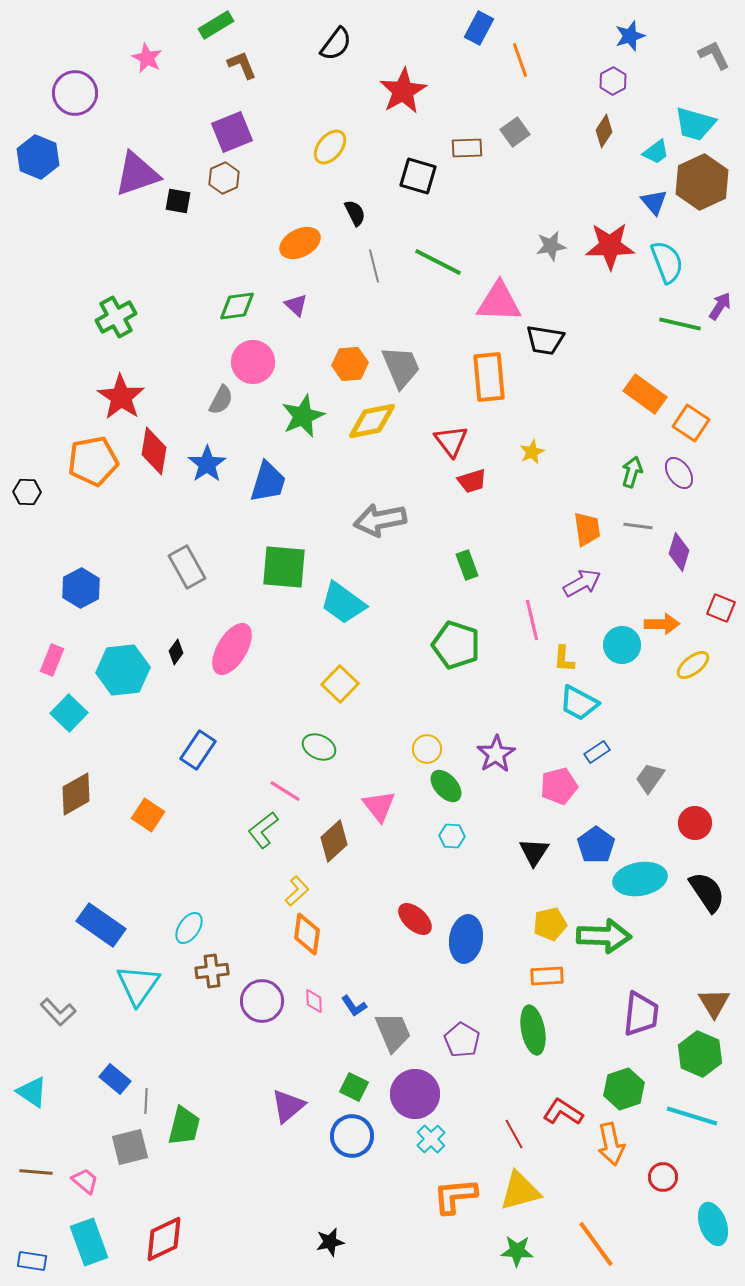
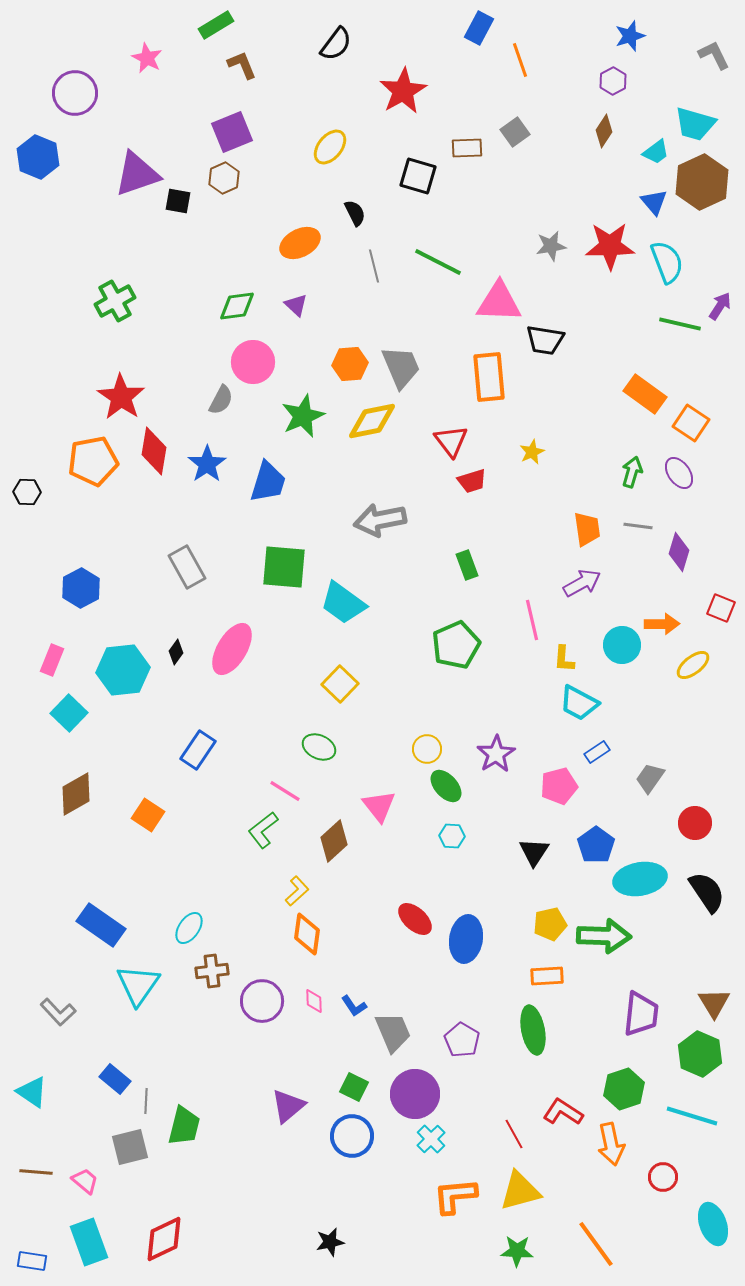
green cross at (116, 317): moved 1 px left, 16 px up
green pentagon at (456, 645): rotated 30 degrees clockwise
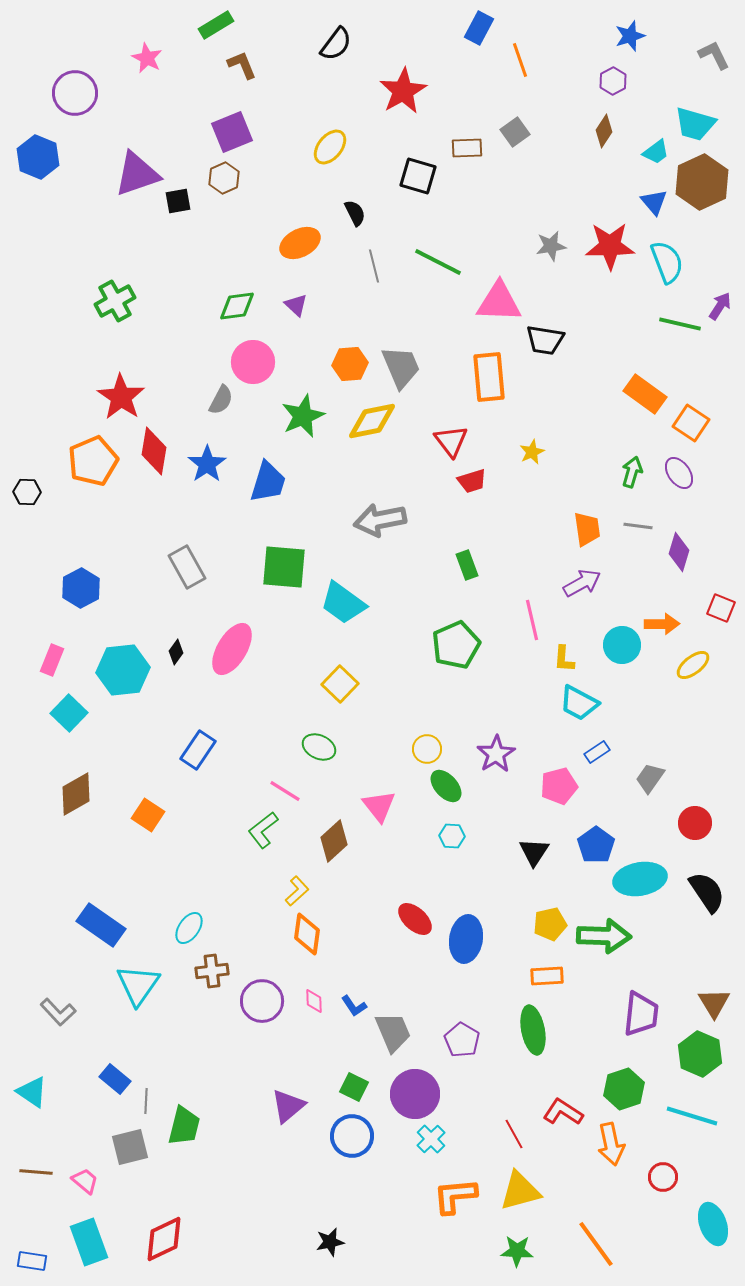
black square at (178, 201): rotated 20 degrees counterclockwise
orange pentagon at (93, 461): rotated 12 degrees counterclockwise
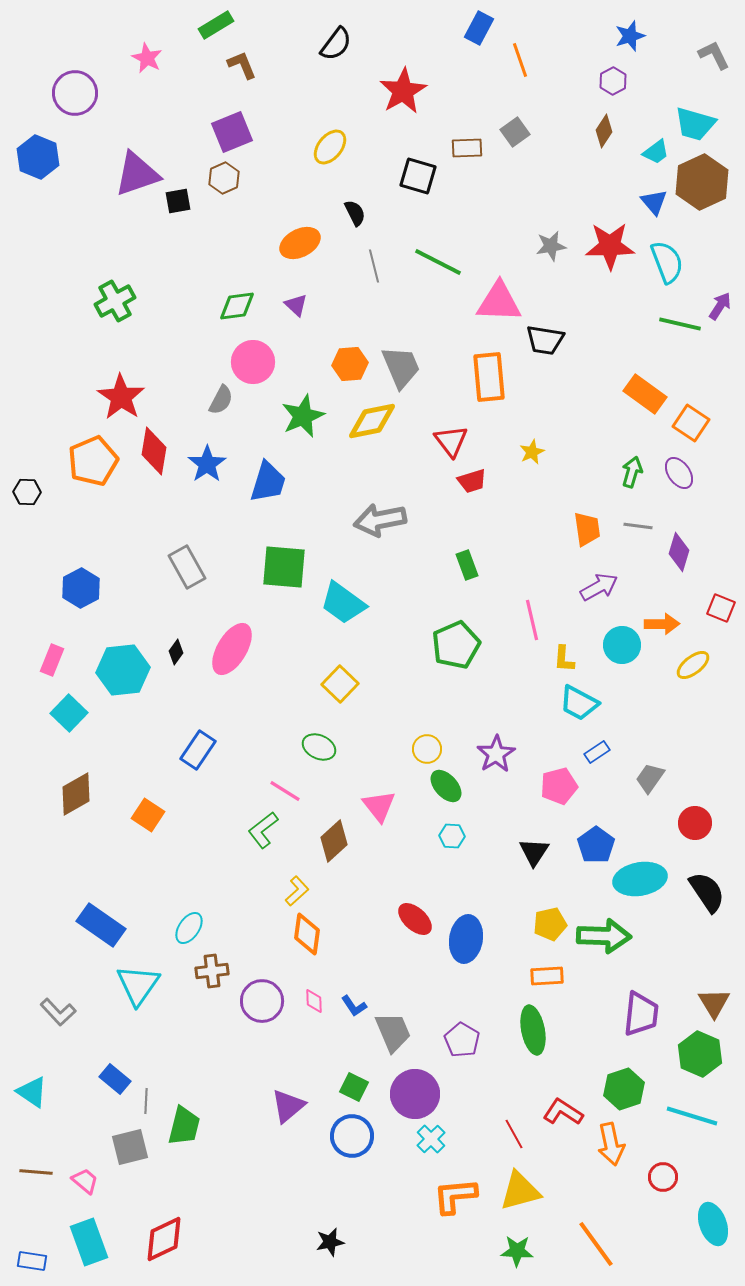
purple arrow at (582, 583): moved 17 px right, 4 px down
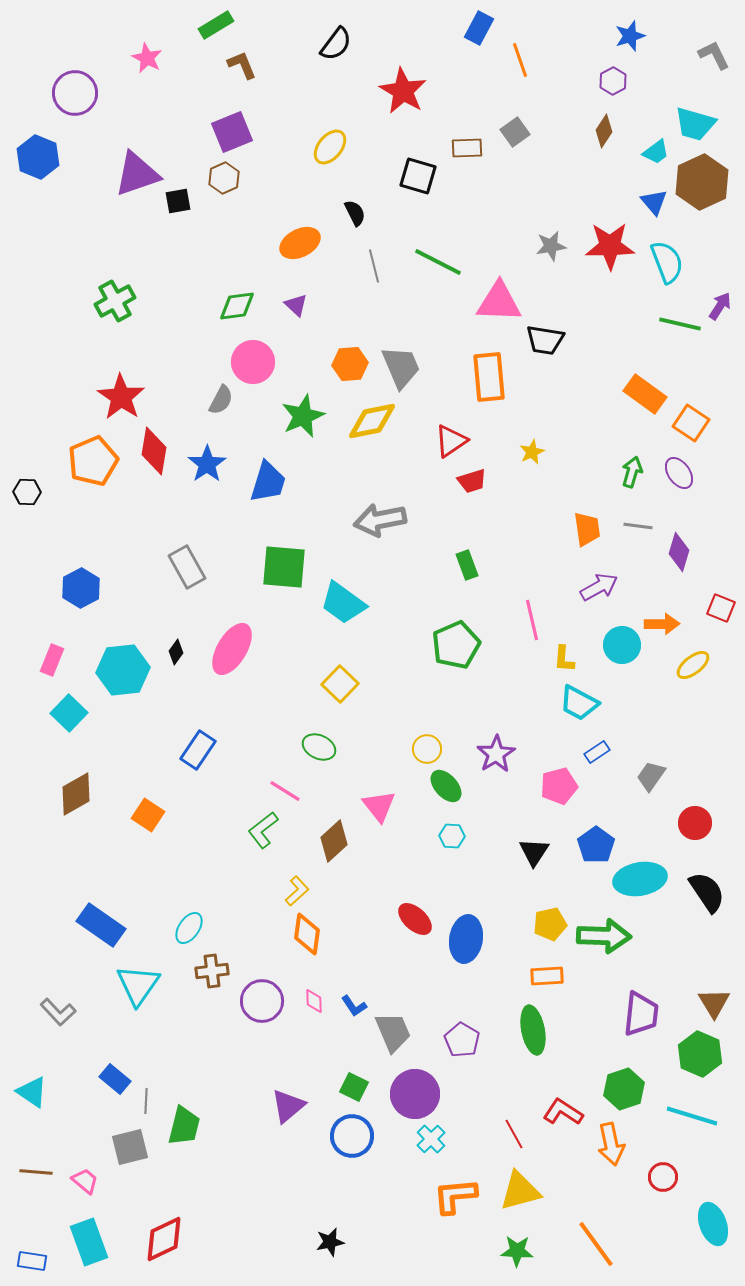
red star at (403, 91): rotated 12 degrees counterclockwise
red triangle at (451, 441): rotated 33 degrees clockwise
gray trapezoid at (650, 778): moved 1 px right, 2 px up
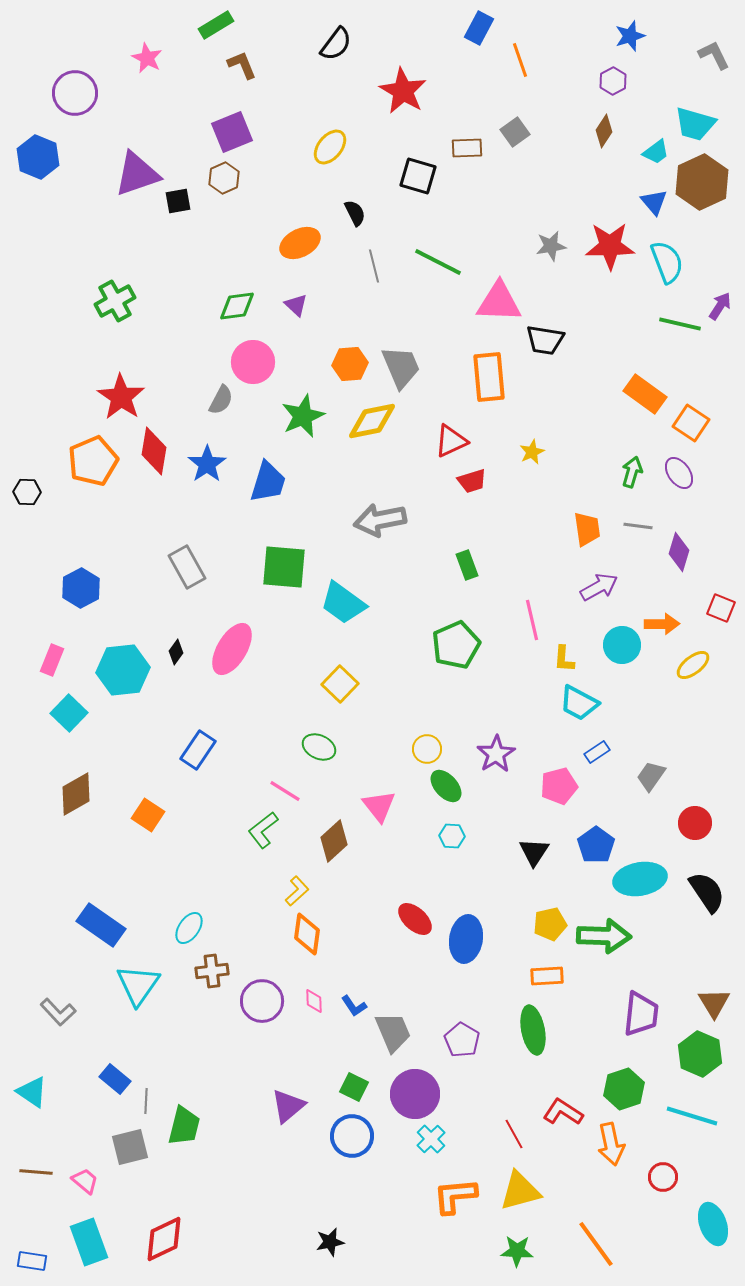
red triangle at (451, 441): rotated 9 degrees clockwise
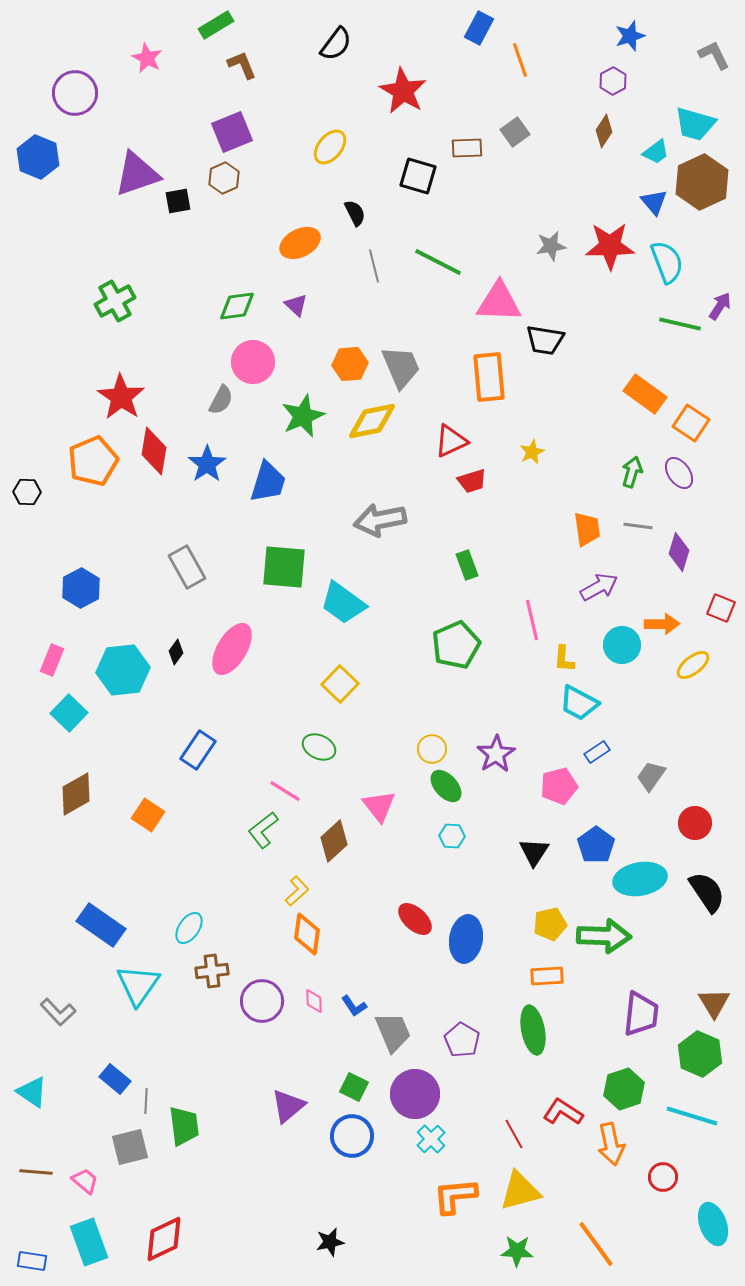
yellow circle at (427, 749): moved 5 px right
green trapezoid at (184, 1126): rotated 21 degrees counterclockwise
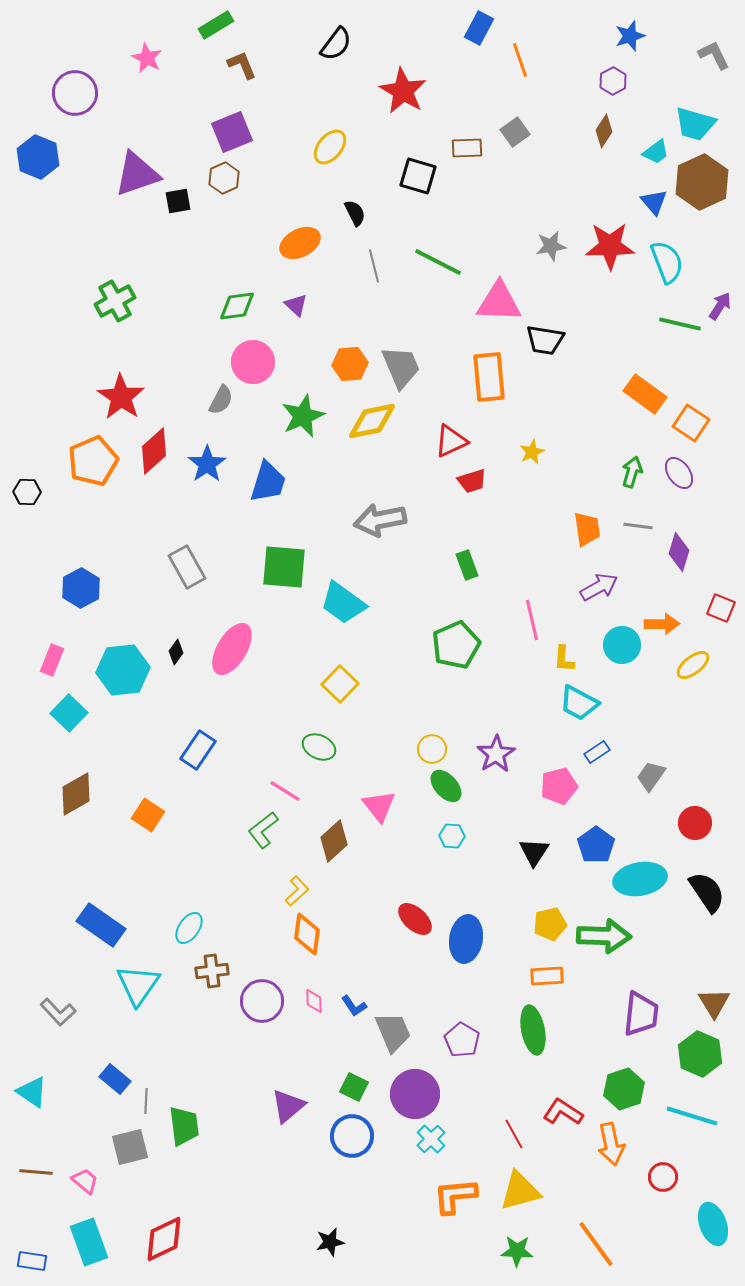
red diamond at (154, 451): rotated 39 degrees clockwise
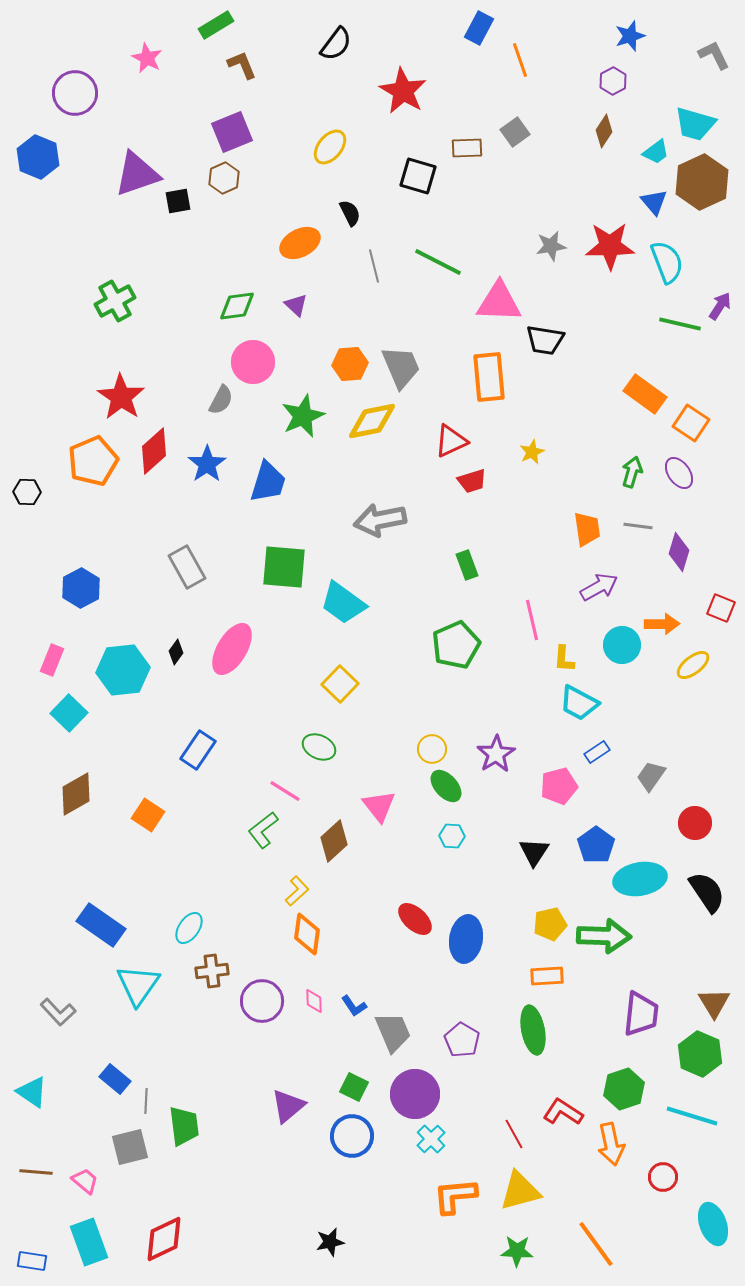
black semicircle at (355, 213): moved 5 px left
